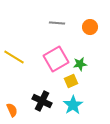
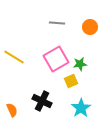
cyan star: moved 8 px right, 3 px down
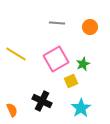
yellow line: moved 2 px right, 3 px up
green star: moved 3 px right; rotated 16 degrees counterclockwise
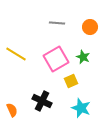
green star: moved 7 px up; rotated 24 degrees counterclockwise
cyan star: rotated 18 degrees counterclockwise
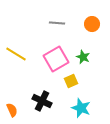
orange circle: moved 2 px right, 3 px up
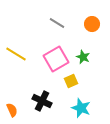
gray line: rotated 28 degrees clockwise
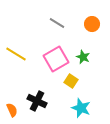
yellow square: rotated 32 degrees counterclockwise
black cross: moved 5 px left
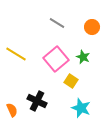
orange circle: moved 3 px down
pink square: rotated 10 degrees counterclockwise
